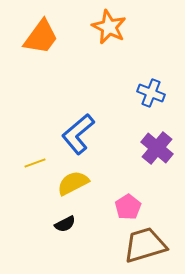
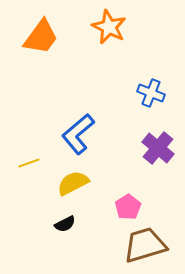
purple cross: moved 1 px right
yellow line: moved 6 px left
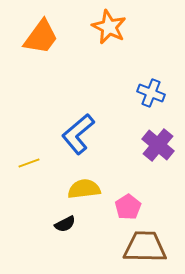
purple cross: moved 3 px up
yellow semicircle: moved 11 px right, 6 px down; rotated 20 degrees clockwise
brown trapezoid: moved 2 px down; rotated 18 degrees clockwise
